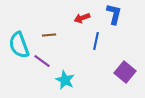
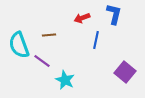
blue line: moved 1 px up
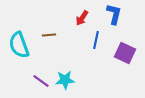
red arrow: rotated 35 degrees counterclockwise
purple line: moved 1 px left, 20 px down
purple square: moved 19 px up; rotated 15 degrees counterclockwise
cyan star: rotated 30 degrees counterclockwise
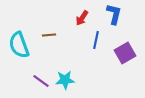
purple square: rotated 35 degrees clockwise
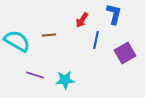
red arrow: moved 2 px down
cyan semicircle: moved 2 px left, 4 px up; rotated 140 degrees clockwise
purple line: moved 6 px left, 6 px up; rotated 18 degrees counterclockwise
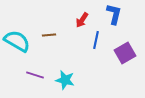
cyan star: rotated 18 degrees clockwise
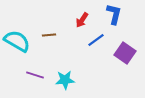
blue line: rotated 42 degrees clockwise
purple square: rotated 25 degrees counterclockwise
cyan star: rotated 18 degrees counterclockwise
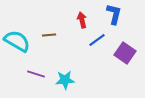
red arrow: rotated 133 degrees clockwise
blue line: moved 1 px right
purple line: moved 1 px right, 1 px up
